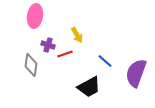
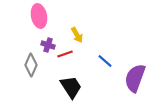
pink ellipse: moved 4 px right; rotated 20 degrees counterclockwise
gray diamond: rotated 15 degrees clockwise
purple semicircle: moved 1 px left, 5 px down
black trapezoid: moved 18 px left; rotated 95 degrees counterclockwise
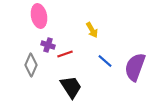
yellow arrow: moved 15 px right, 5 px up
purple semicircle: moved 11 px up
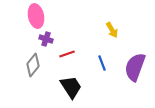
pink ellipse: moved 3 px left
yellow arrow: moved 20 px right
purple cross: moved 2 px left, 6 px up
red line: moved 2 px right
blue line: moved 3 px left, 2 px down; rotated 28 degrees clockwise
gray diamond: moved 2 px right; rotated 15 degrees clockwise
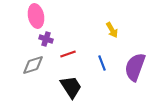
red line: moved 1 px right
gray diamond: rotated 35 degrees clockwise
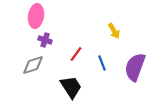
pink ellipse: rotated 20 degrees clockwise
yellow arrow: moved 2 px right, 1 px down
purple cross: moved 1 px left, 1 px down
red line: moved 8 px right; rotated 35 degrees counterclockwise
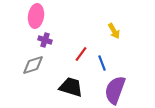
red line: moved 5 px right
purple semicircle: moved 20 px left, 23 px down
black trapezoid: rotated 40 degrees counterclockwise
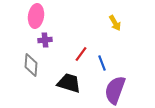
yellow arrow: moved 1 px right, 8 px up
purple cross: rotated 24 degrees counterclockwise
gray diamond: moved 2 px left; rotated 70 degrees counterclockwise
black trapezoid: moved 2 px left, 4 px up
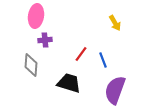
blue line: moved 1 px right, 3 px up
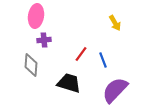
purple cross: moved 1 px left
purple semicircle: rotated 24 degrees clockwise
